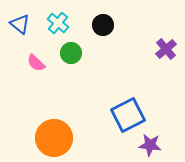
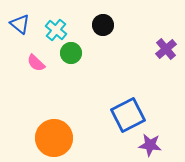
cyan cross: moved 2 px left, 7 px down
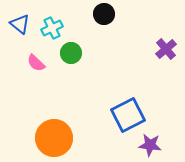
black circle: moved 1 px right, 11 px up
cyan cross: moved 4 px left, 2 px up; rotated 25 degrees clockwise
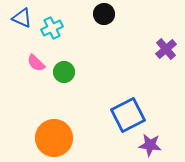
blue triangle: moved 2 px right, 6 px up; rotated 15 degrees counterclockwise
green circle: moved 7 px left, 19 px down
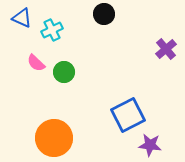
cyan cross: moved 2 px down
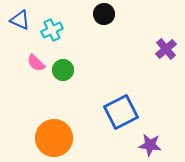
blue triangle: moved 2 px left, 2 px down
green circle: moved 1 px left, 2 px up
blue square: moved 7 px left, 3 px up
